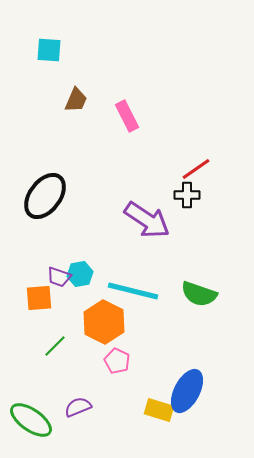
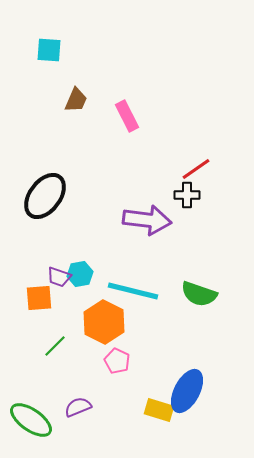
purple arrow: rotated 27 degrees counterclockwise
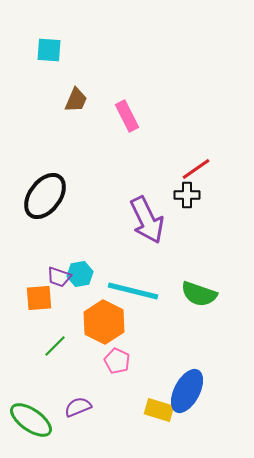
purple arrow: rotated 57 degrees clockwise
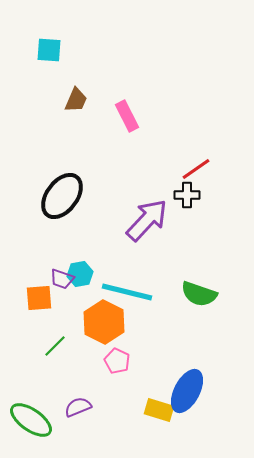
black ellipse: moved 17 px right
purple arrow: rotated 111 degrees counterclockwise
purple trapezoid: moved 3 px right, 2 px down
cyan line: moved 6 px left, 1 px down
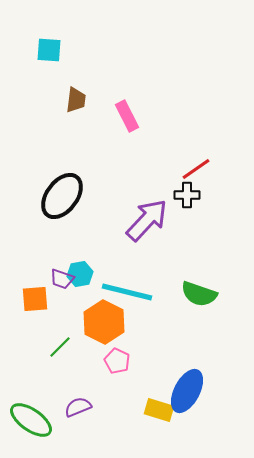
brown trapezoid: rotated 16 degrees counterclockwise
orange square: moved 4 px left, 1 px down
green line: moved 5 px right, 1 px down
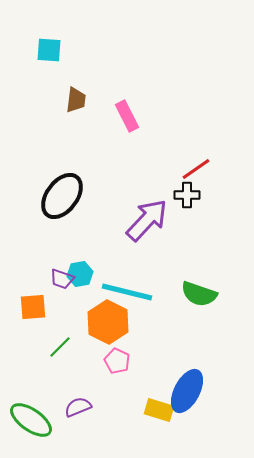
orange square: moved 2 px left, 8 px down
orange hexagon: moved 4 px right
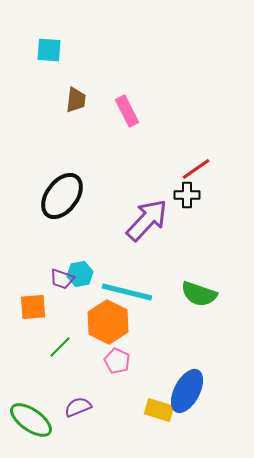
pink rectangle: moved 5 px up
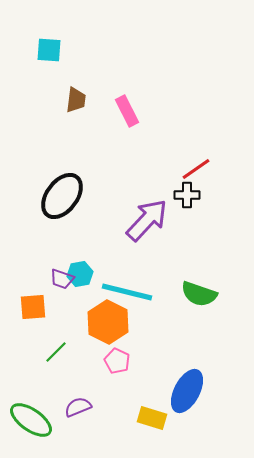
green line: moved 4 px left, 5 px down
yellow rectangle: moved 7 px left, 8 px down
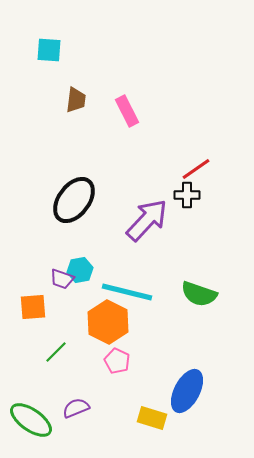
black ellipse: moved 12 px right, 4 px down
cyan hexagon: moved 4 px up
purple semicircle: moved 2 px left, 1 px down
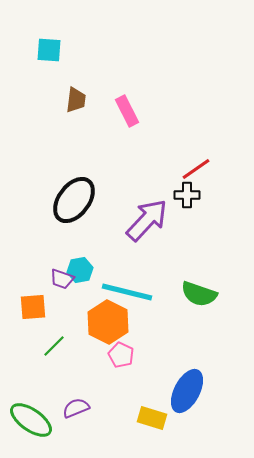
green line: moved 2 px left, 6 px up
pink pentagon: moved 4 px right, 6 px up
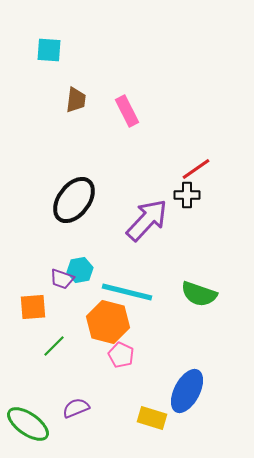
orange hexagon: rotated 12 degrees counterclockwise
green ellipse: moved 3 px left, 4 px down
